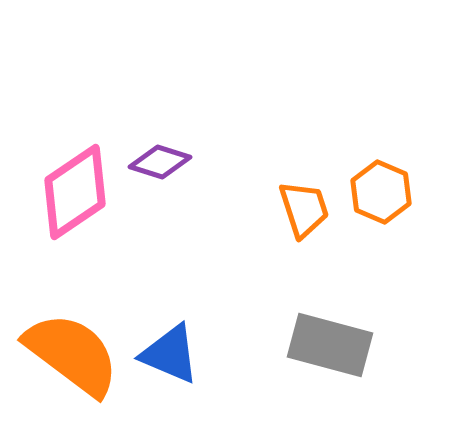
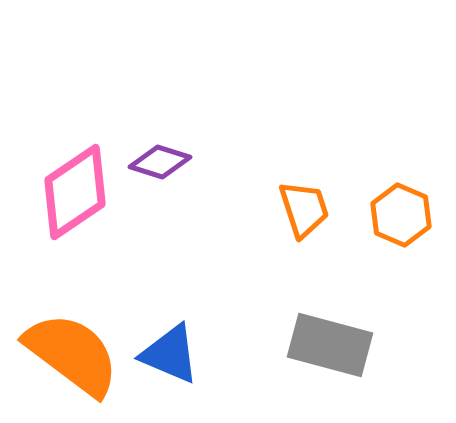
orange hexagon: moved 20 px right, 23 px down
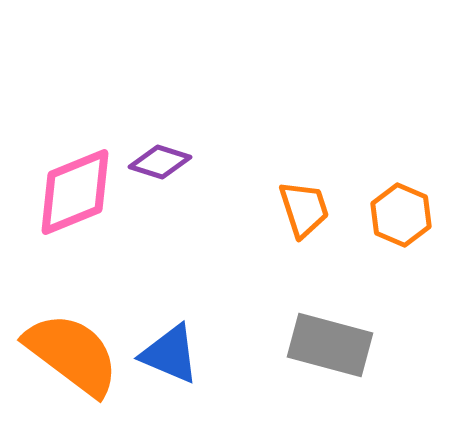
pink diamond: rotated 12 degrees clockwise
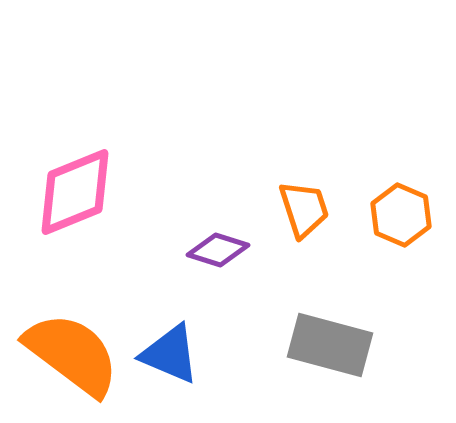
purple diamond: moved 58 px right, 88 px down
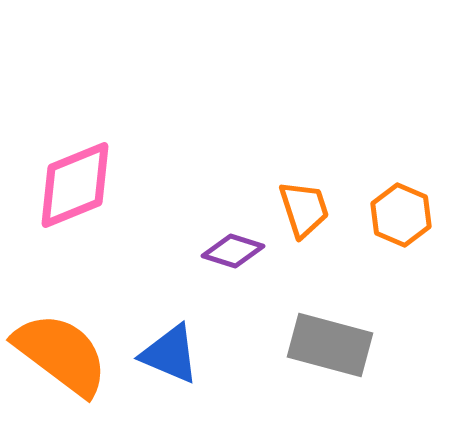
pink diamond: moved 7 px up
purple diamond: moved 15 px right, 1 px down
orange semicircle: moved 11 px left
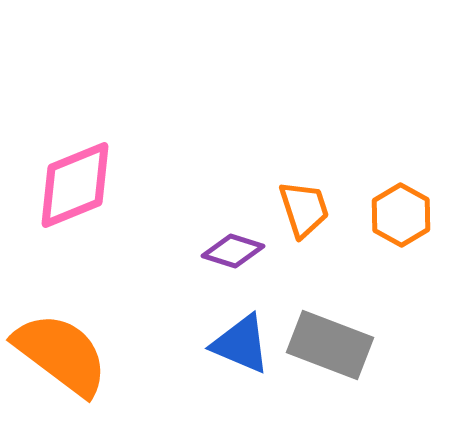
orange hexagon: rotated 6 degrees clockwise
gray rectangle: rotated 6 degrees clockwise
blue triangle: moved 71 px right, 10 px up
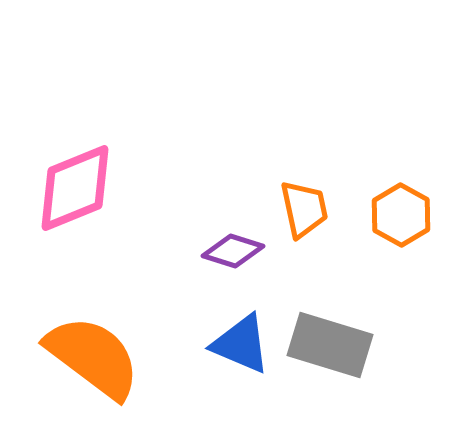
pink diamond: moved 3 px down
orange trapezoid: rotated 6 degrees clockwise
gray rectangle: rotated 4 degrees counterclockwise
orange semicircle: moved 32 px right, 3 px down
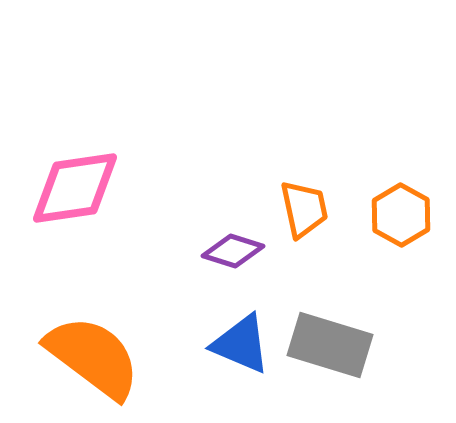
pink diamond: rotated 14 degrees clockwise
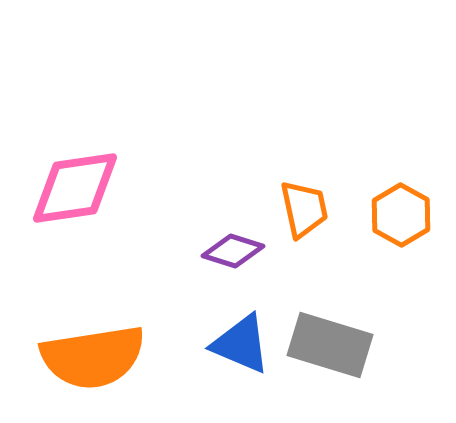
orange semicircle: rotated 134 degrees clockwise
